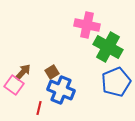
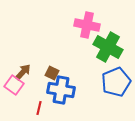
brown square: moved 1 px down; rotated 32 degrees counterclockwise
blue cross: rotated 12 degrees counterclockwise
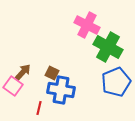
pink cross: rotated 15 degrees clockwise
pink square: moved 1 px left, 1 px down
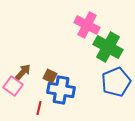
brown square: moved 2 px left, 3 px down
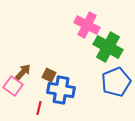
brown square: moved 1 px left, 1 px up
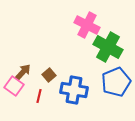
brown square: rotated 24 degrees clockwise
pink square: moved 1 px right
blue cross: moved 13 px right
red line: moved 12 px up
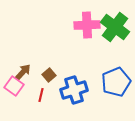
pink cross: rotated 30 degrees counterclockwise
green cross: moved 7 px right, 20 px up; rotated 8 degrees clockwise
blue cross: rotated 28 degrees counterclockwise
red line: moved 2 px right, 1 px up
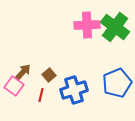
blue pentagon: moved 1 px right, 1 px down
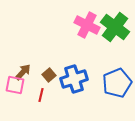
pink cross: rotated 30 degrees clockwise
pink square: moved 1 px right, 1 px up; rotated 24 degrees counterclockwise
blue cross: moved 11 px up
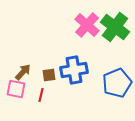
pink cross: rotated 15 degrees clockwise
brown square: rotated 32 degrees clockwise
blue cross: moved 9 px up; rotated 8 degrees clockwise
pink square: moved 1 px right, 4 px down
